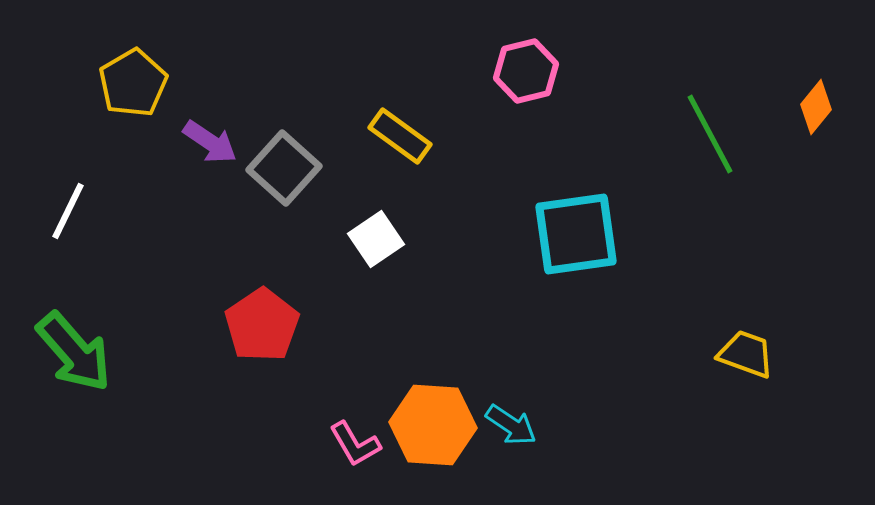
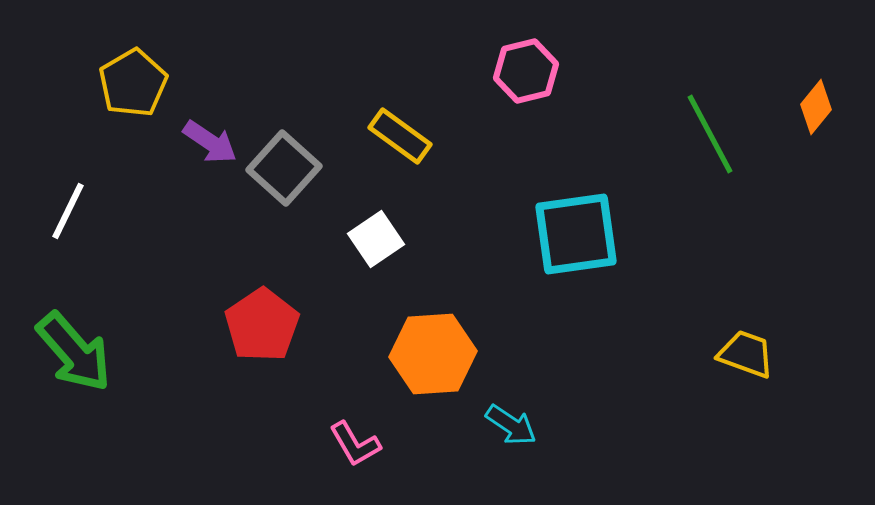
orange hexagon: moved 71 px up; rotated 8 degrees counterclockwise
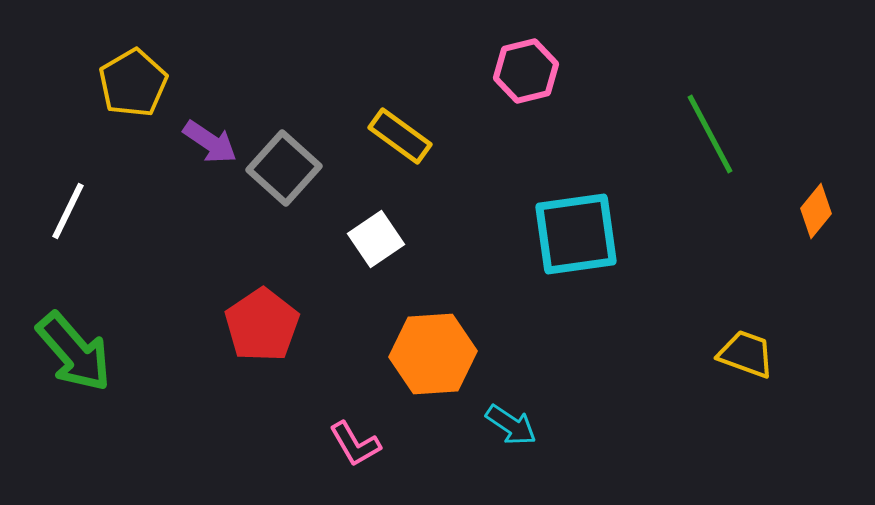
orange diamond: moved 104 px down
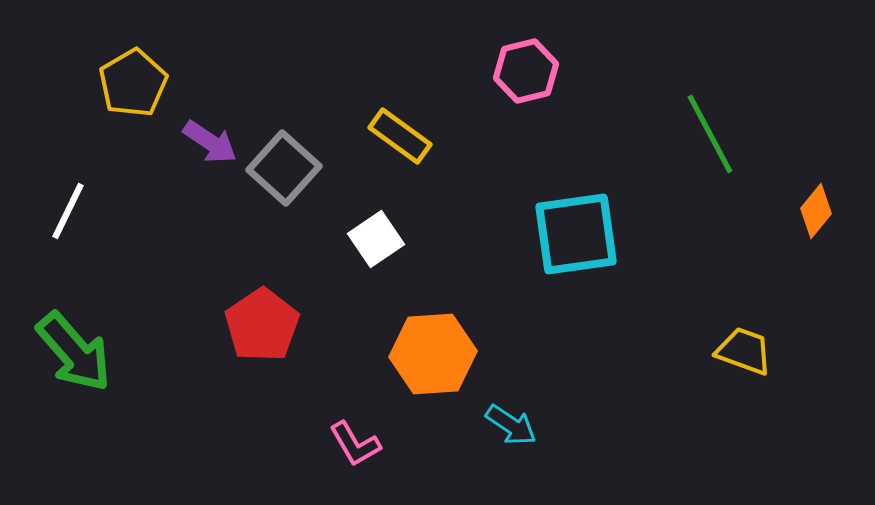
yellow trapezoid: moved 2 px left, 3 px up
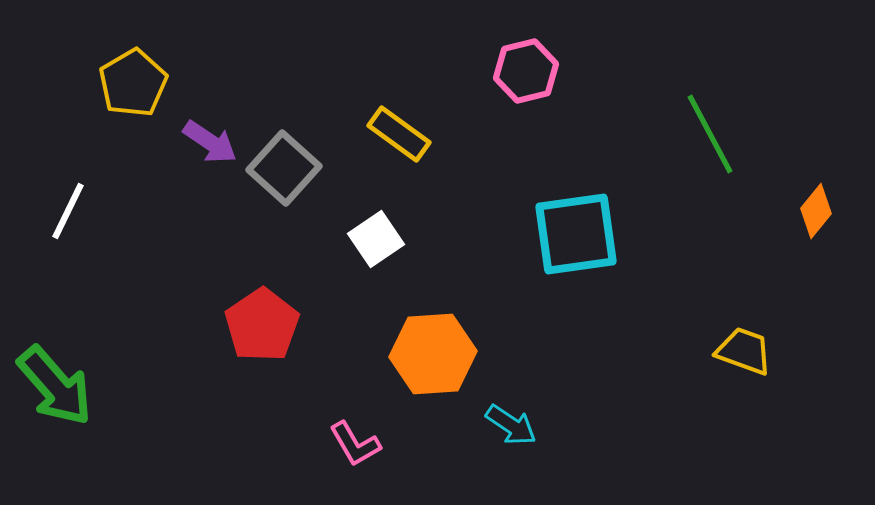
yellow rectangle: moved 1 px left, 2 px up
green arrow: moved 19 px left, 34 px down
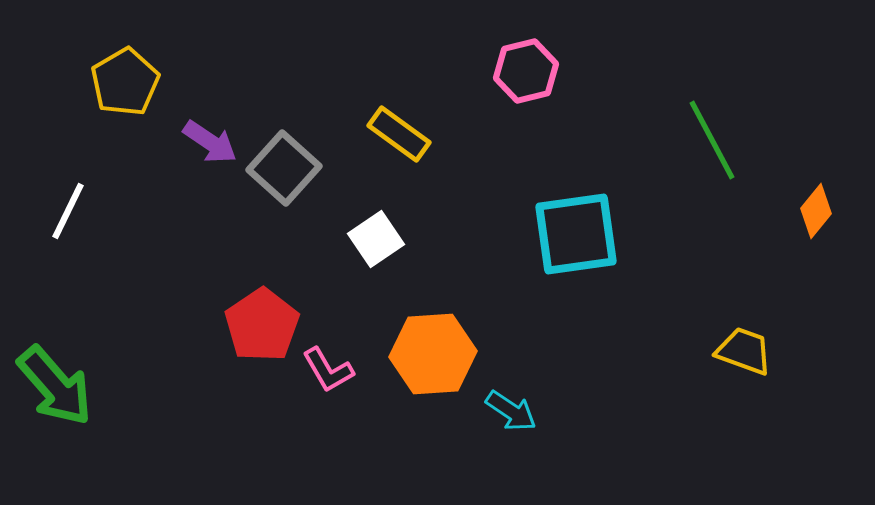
yellow pentagon: moved 8 px left, 1 px up
green line: moved 2 px right, 6 px down
cyan arrow: moved 14 px up
pink L-shape: moved 27 px left, 74 px up
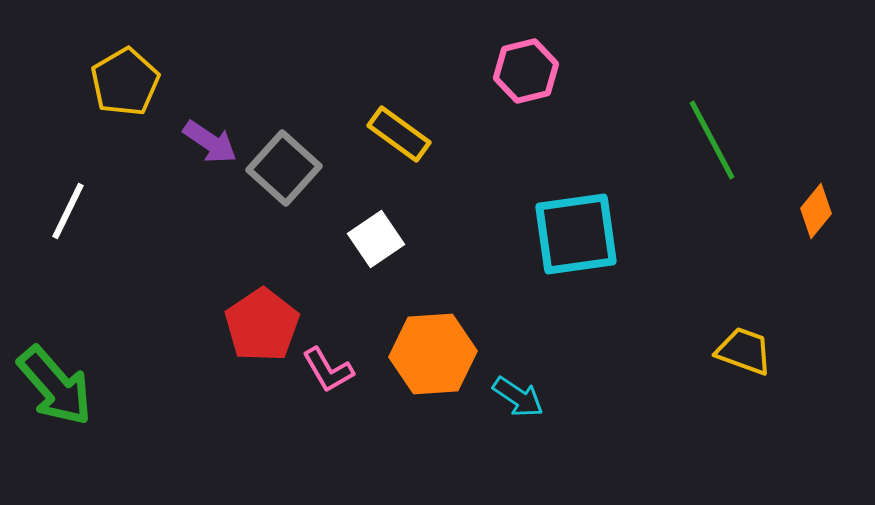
cyan arrow: moved 7 px right, 14 px up
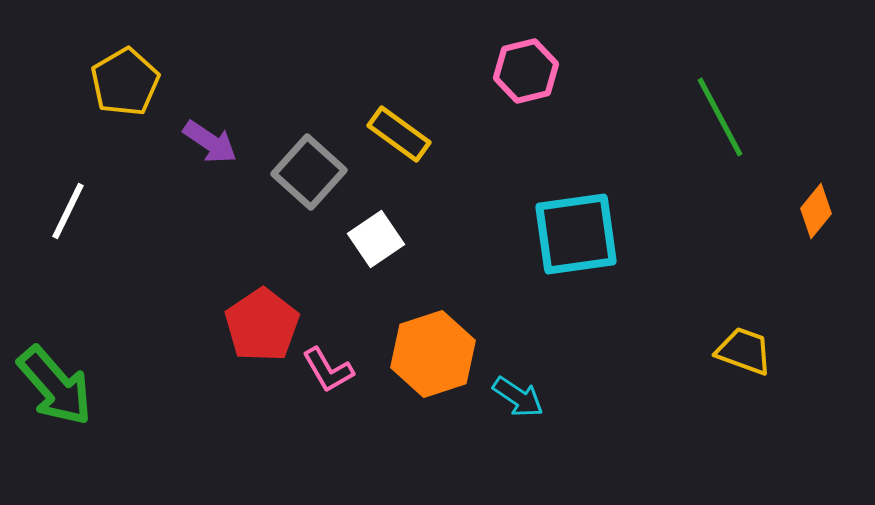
green line: moved 8 px right, 23 px up
gray square: moved 25 px right, 4 px down
orange hexagon: rotated 14 degrees counterclockwise
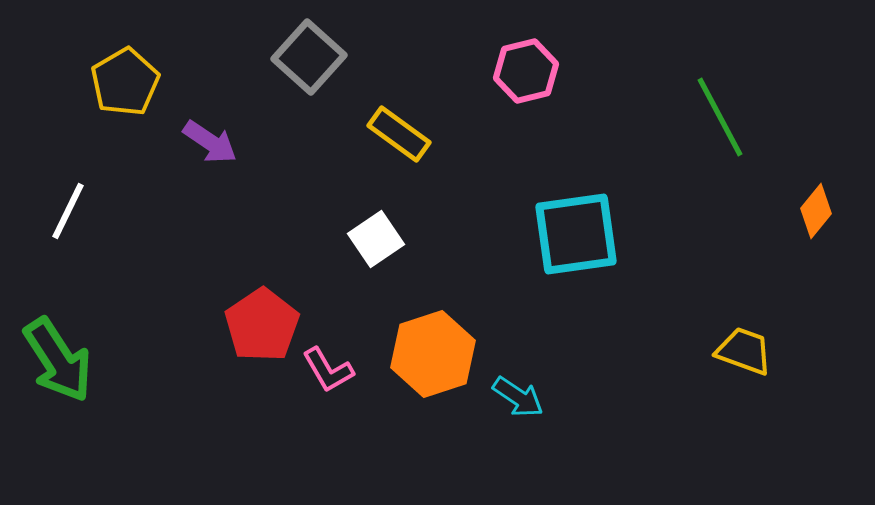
gray square: moved 115 px up
green arrow: moved 3 px right, 26 px up; rotated 8 degrees clockwise
